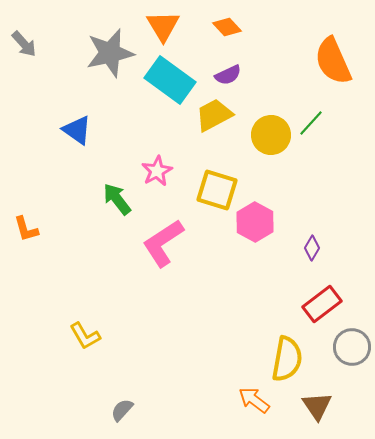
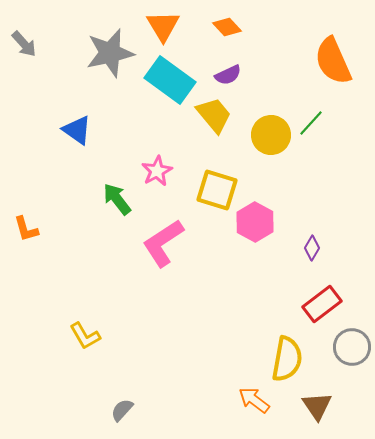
yellow trapezoid: rotated 78 degrees clockwise
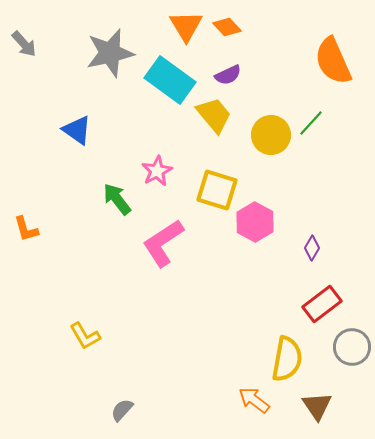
orange triangle: moved 23 px right
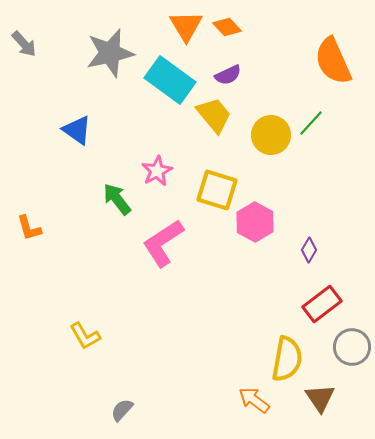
orange L-shape: moved 3 px right, 1 px up
purple diamond: moved 3 px left, 2 px down
brown triangle: moved 3 px right, 8 px up
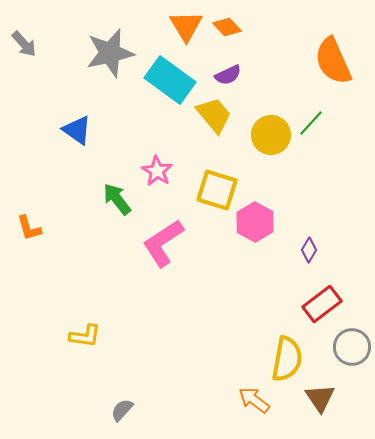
pink star: rotated 12 degrees counterclockwise
yellow L-shape: rotated 52 degrees counterclockwise
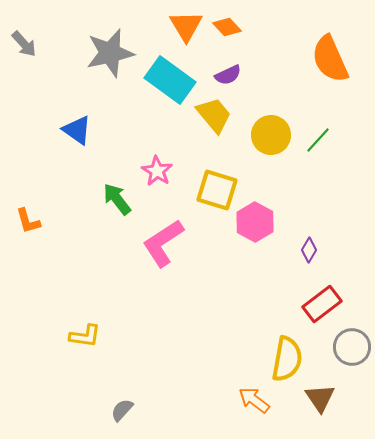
orange semicircle: moved 3 px left, 2 px up
green line: moved 7 px right, 17 px down
orange L-shape: moved 1 px left, 7 px up
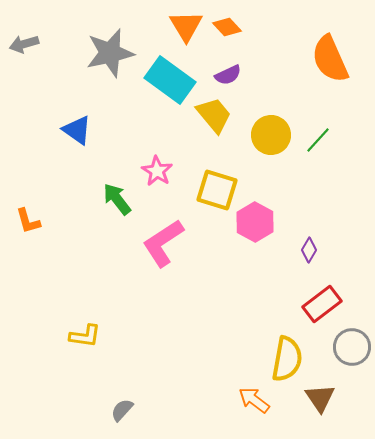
gray arrow: rotated 116 degrees clockwise
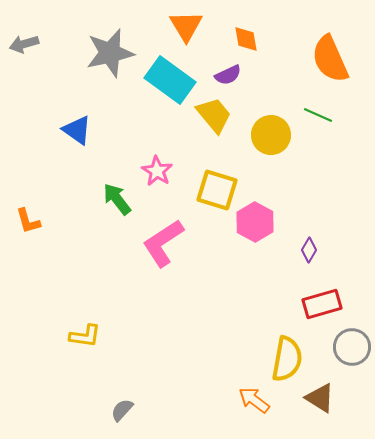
orange diamond: moved 19 px right, 12 px down; rotated 32 degrees clockwise
green line: moved 25 px up; rotated 72 degrees clockwise
red rectangle: rotated 21 degrees clockwise
brown triangle: rotated 24 degrees counterclockwise
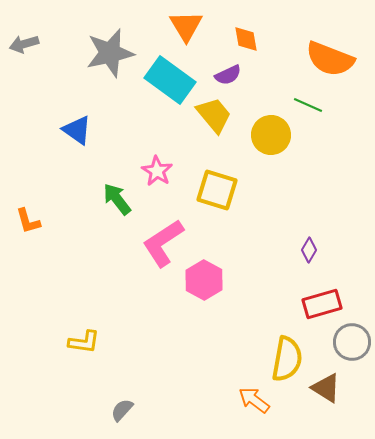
orange semicircle: rotated 45 degrees counterclockwise
green line: moved 10 px left, 10 px up
pink hexagon: moved 51 px left, 58 px down
yellow L-shape: moved 1 px left, 6 px down
gray circle: moved 5 px up
brown triangle: moved 6 px right, 10 px up
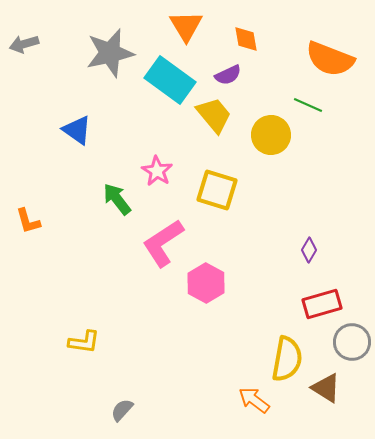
pink hexagon: moved 2 px right, 3 px down
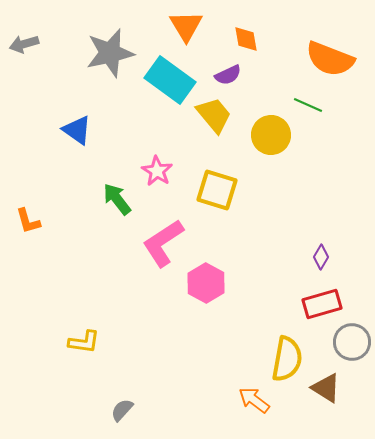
purple diamond: moved 12 px right, 7 px down
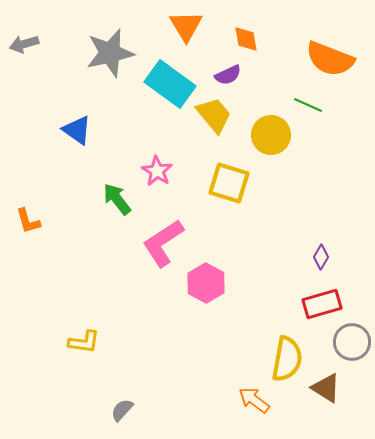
cyan rectangle: moved 4 px down
yellow square: moved 12 px right, 7 px up
